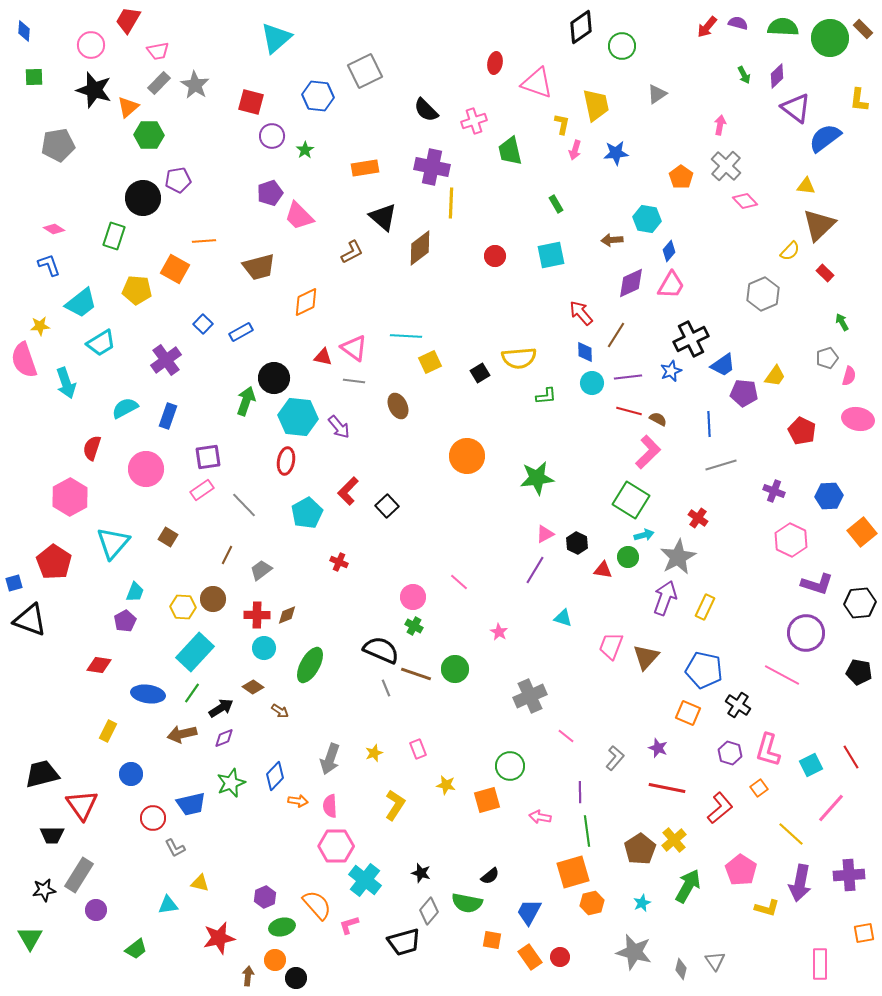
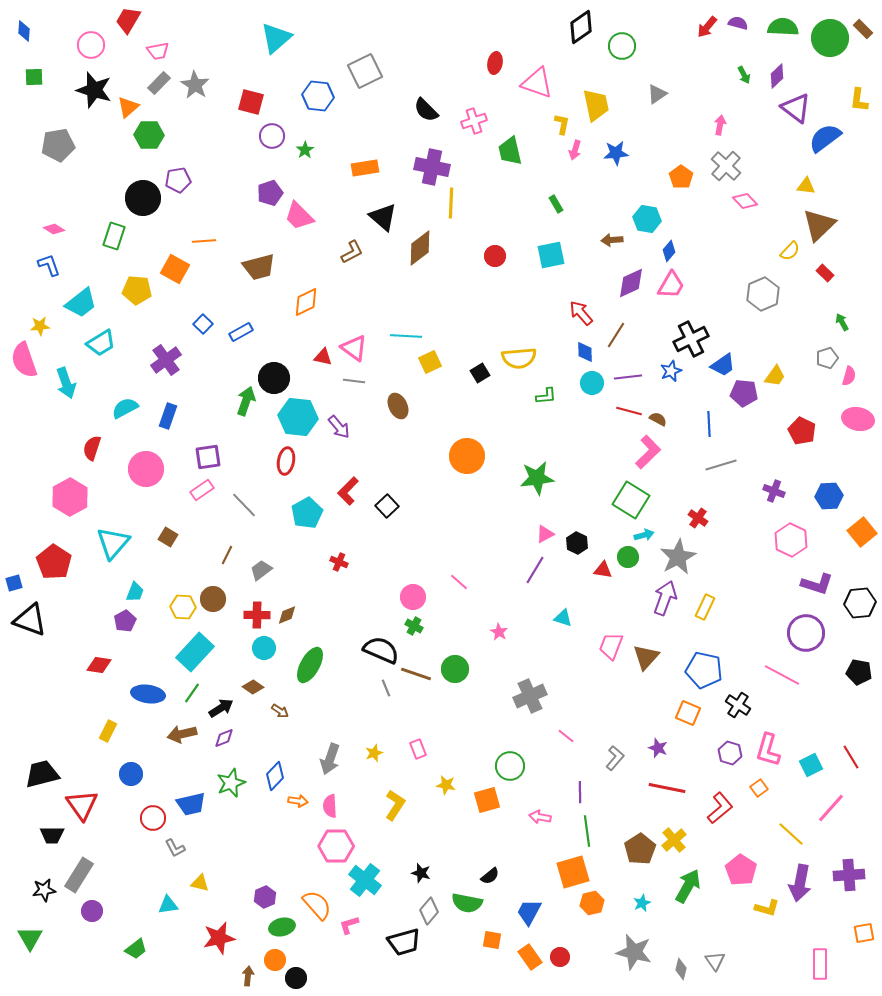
purple circle at (96, 910): moved 4 px left, 1 px down
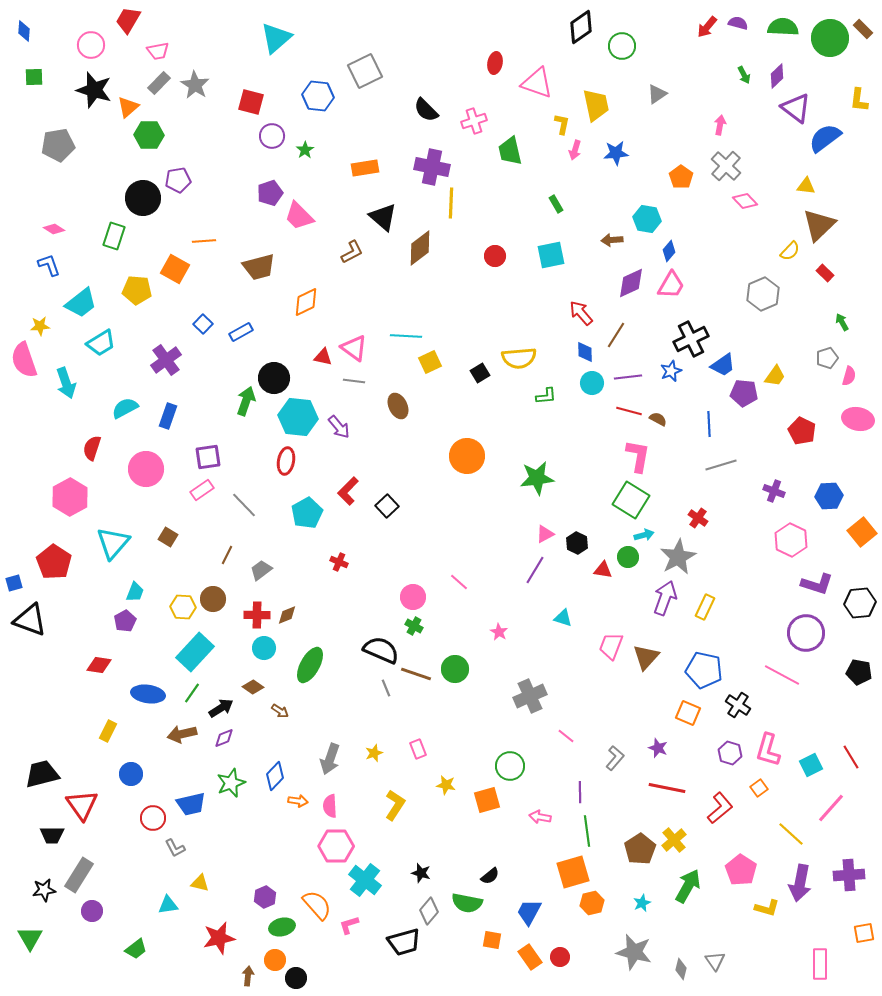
pink L-shape at (648, 452): moved 10 px left, 4 px down; rotated 36 degrees counterclockwise
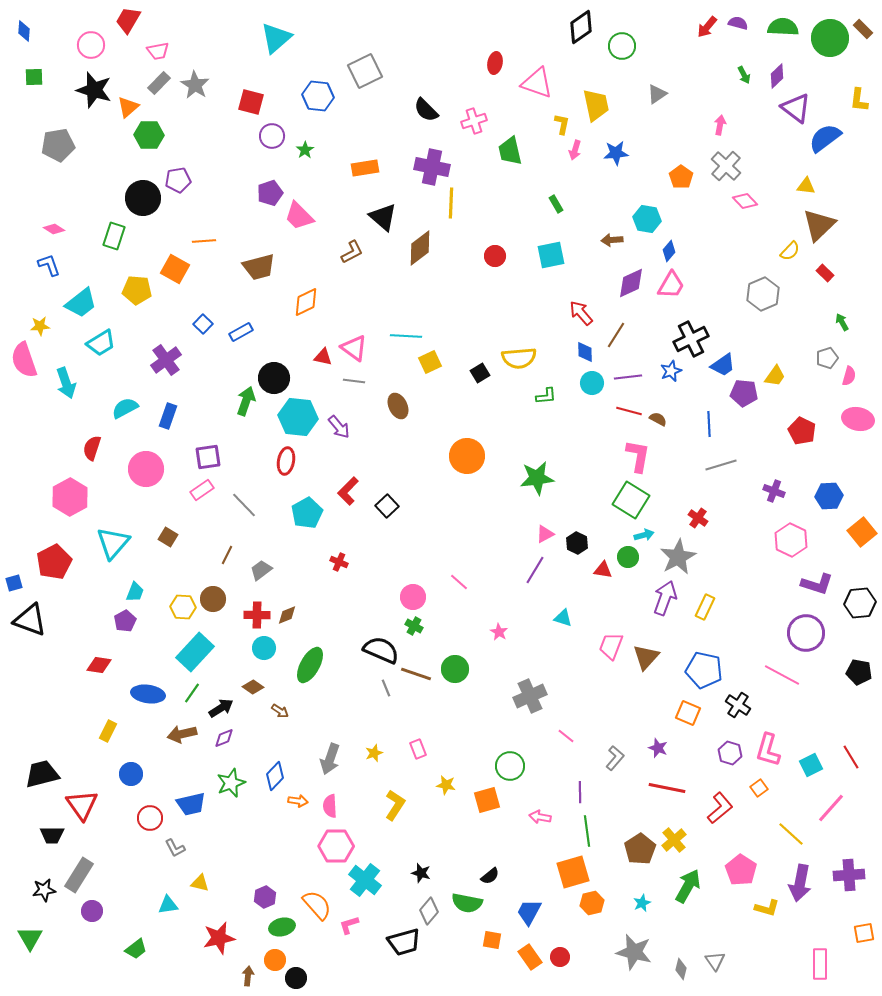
red pentagon at (54, 562): rotated 12 degrees clockwise
red circle at (153, 818): moved 3 px left
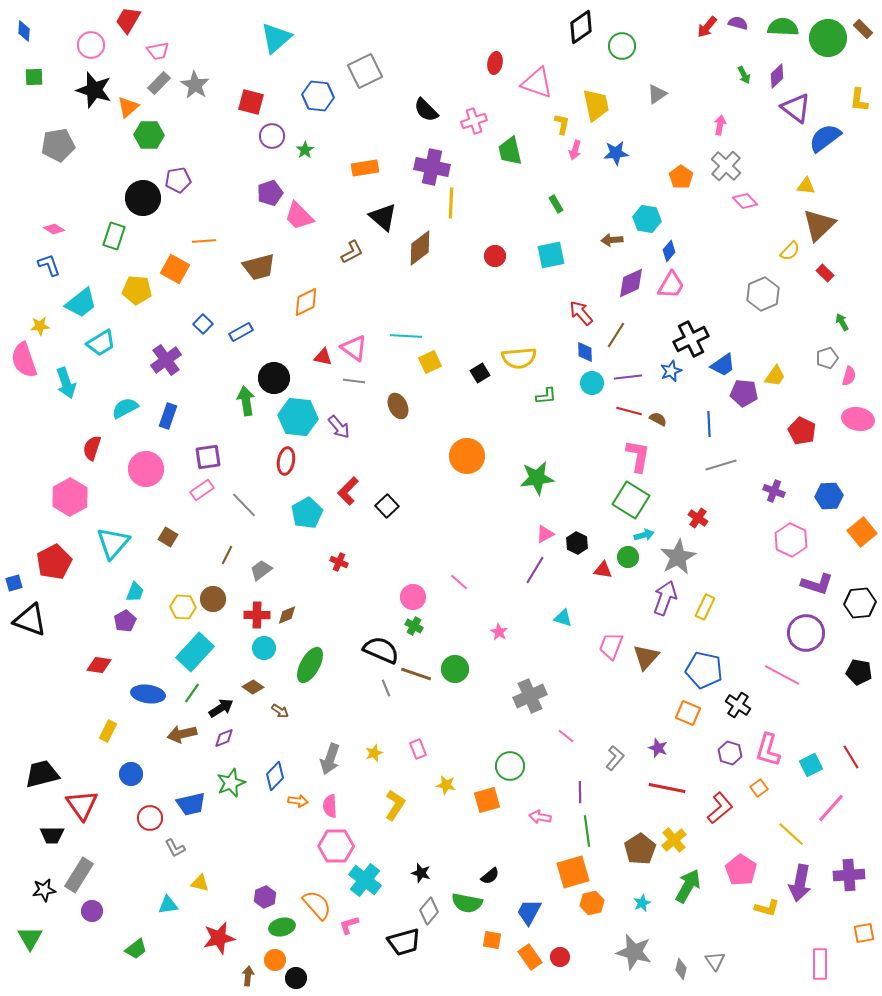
green circle at (830, 38): moved 2 px left
green arrow at (246, 401): rotated 28 degrees counterclockwise
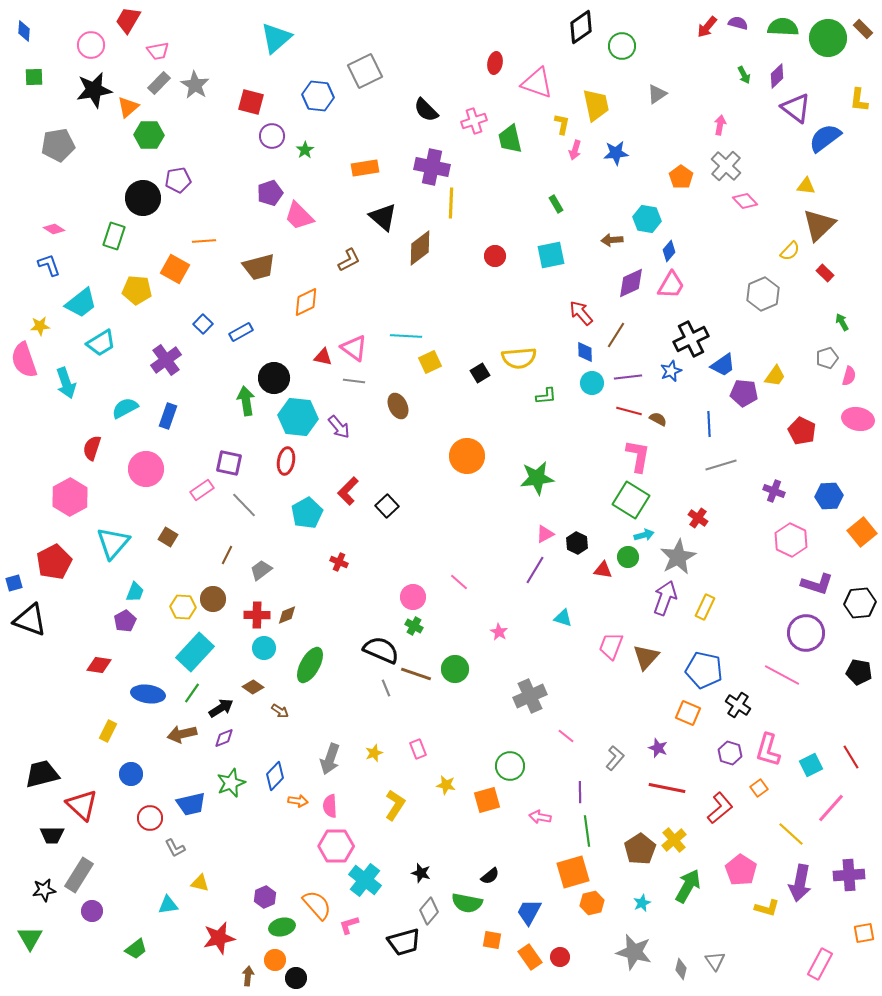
black star at (94, 90): rotated 27 degrees counterclockwise
green trapezoid at (510, 151): moved 12 px up
brown L-shape at (352, 252): moved 3 px left, 8 px down
purple square at (208, 457): moved 21 px right, 6 px down; rotated 20 degrees clockwise
red triangle at (82, 805): rotated 12 degrees counterclockwise
pink rectangle at (820, 964): rotated 28 degrees clockwise
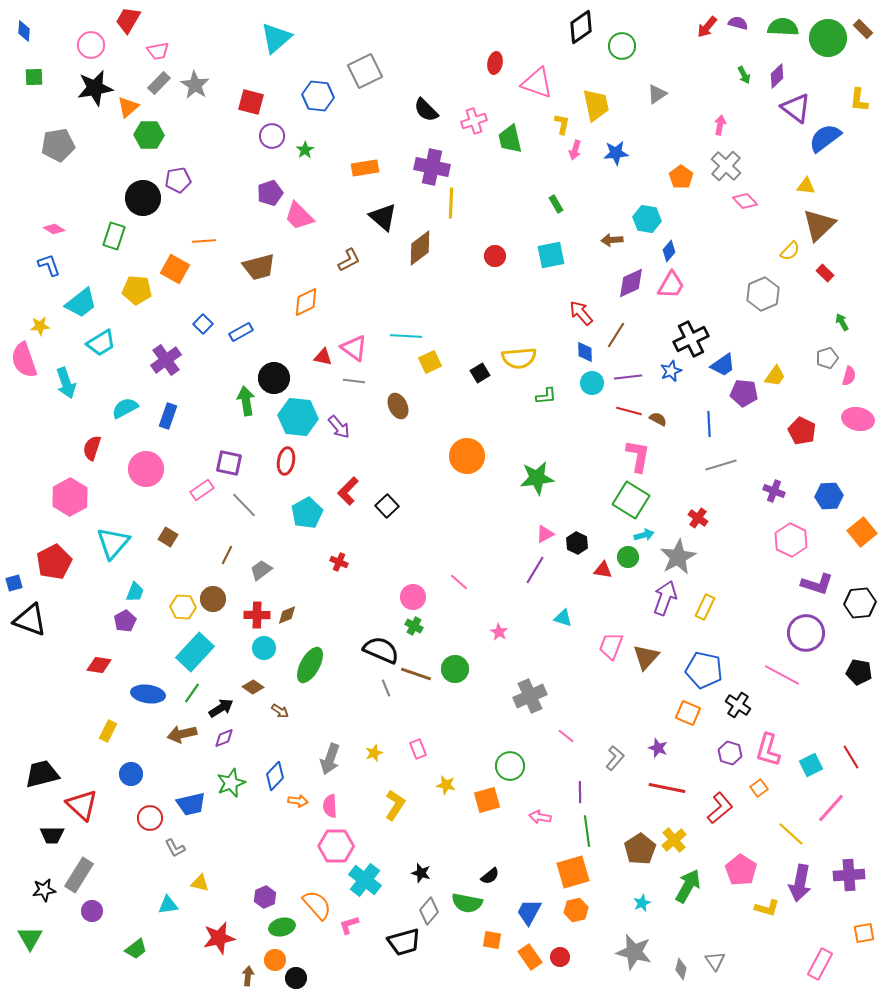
black star at (94, 90): moved 1 px right, 2 px up
orange hexagon at (592, 903): moved 16 px left, 7 px down
